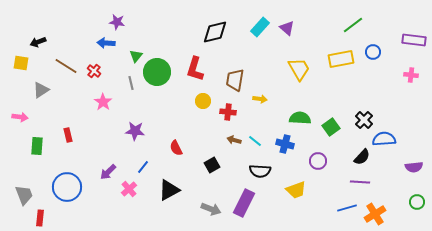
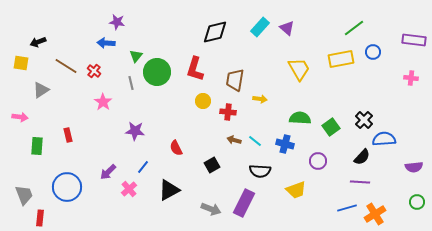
green line at (353, 25): moved 1 px right, 3 px down
pink cross at (411, 75): moved 3 px down
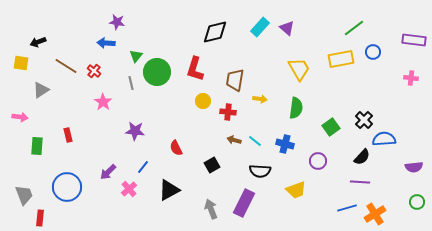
green semicircle at (300, 118): moved 4 px left, 10 px up; rotated 95 degrees clockwise
gray arrow at (211, 209): rotated 132 degrees counterclockwise
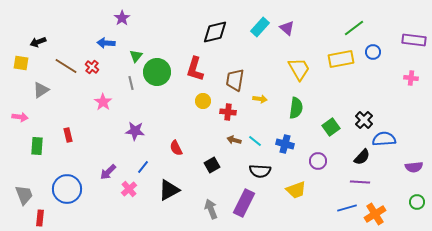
purple star at (117, 22): moved 5 px right, 4 px up; rotated 28 degrees clockwise
red cross at (94, 71): moved 2 px left, 4 px up
blue circle at (67, 187): moved 2 px down
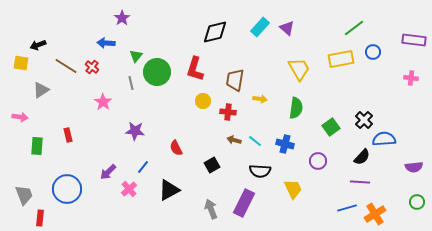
black arrow at (38, 42): moved 3 px down
yellow trapezoid at (296, 190): moved 3 px left, 1 px up; rotated 95 degrees counterclockwise
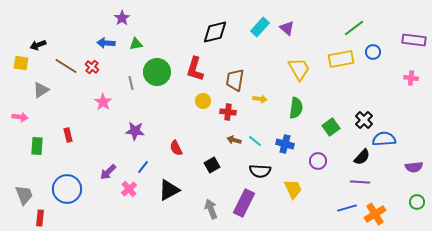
green triangle at (136, 56): moved 12 px up; rotated 40 degrees clockwise
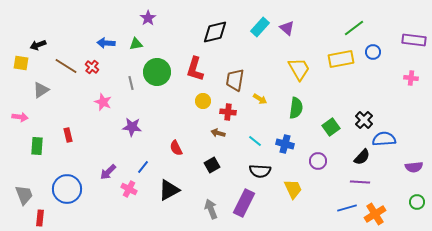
purple star at (122, 18): moved 26 px right
yellow arrow at (260, 99): rotated 24 degrees clockwise
pink star at (103, 102): rotated 12 degrees counterclockwise
purple star at (135, 131): moved 3 px left, 4 px up
brown arrow at (234, 140): moved 16 px left, 7 px up
pink cross at (129, 189): rotated 21 degrees counterclockwise
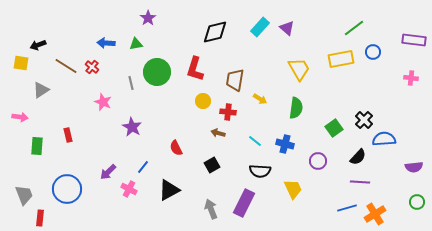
purple star at (132, 127): rotated 24 degrees clockwise
green square at (331, 127): moved 3 px right, 1 px down
black semicircle at (362, 157): moved 4 px left
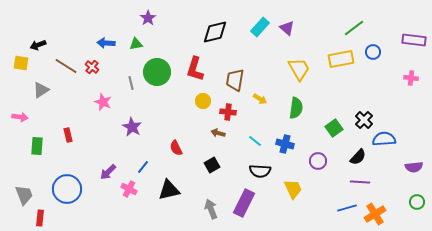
black triangle at (169, 190): rotated 15 degrees clockwise
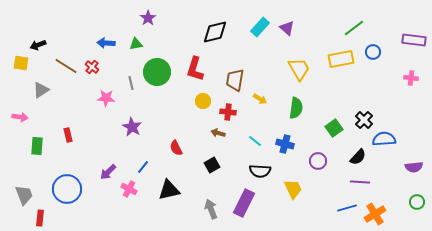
pink star at (103, 102): moved 3 px right, 4 px up; rotated 18 degrees counterclockwise
